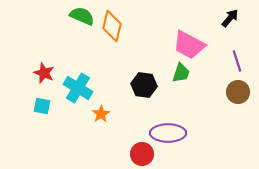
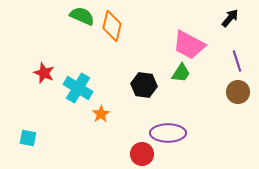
green trapezoid: rotated 15 degrees clockwise
cyan square: moved 14 px left, 32 px down
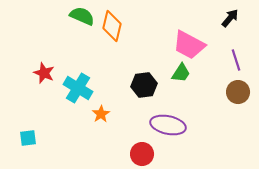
purple line: moved 1 px left, 1 px up
black hexagon: rotated 15 degrees counterclockwise
purple ellipse: moved 8 px up; rotated 12 degrees clockwise
cyan square: rotated 18 degrees counterclockwise
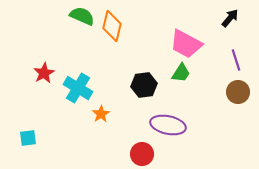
pink trapezoid: moved 3 px left, 1 px up
red star: rotated 20 degrees clockwise
